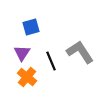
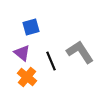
purple triangle: rotated 24 degrees counterclockwise
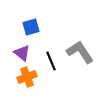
orange cross: rotated 30 degrees clockwise
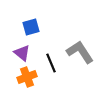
black line: moved 2 px down
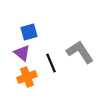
blue square: moved 2 px left, 5 px down
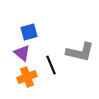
gray L-shape: rotated 136 degrees clockwise
black line: moved 2 px down
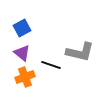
blue square: moved 7 px left, 4 px up; rotated 12 degrees counterclockwise
black line: rotated 48 degrees counterclockwise
orange cross: moved 2 px left
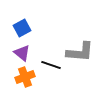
gray L-shape: rotated 8 degrees counterclockwise
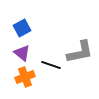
gray L-shape: rotated 16 degrees counterclockwise
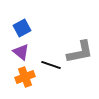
purple triangle: moved 1 px left, 1 px up
